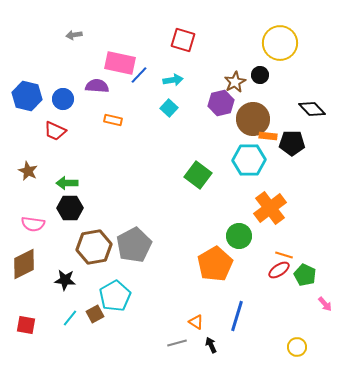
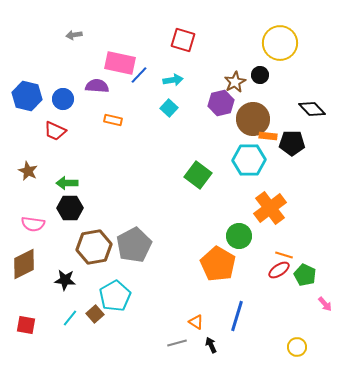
orange pentagon at (215, 264): moved 3 px right; rotated 12 degrees counterclockwise
brown square at (95, 314): rotated 12 degrees counterclockwise
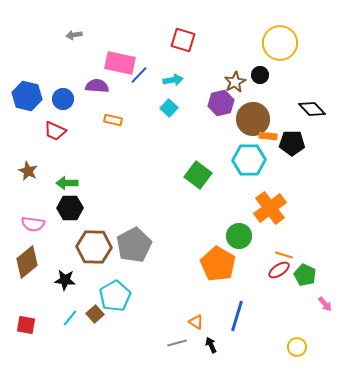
brown hexagon at (94, 247): rotated 12 degrees clockwise
brown diamond at (24, 264): moved 3 px right, 2 px up; rotated 12 degrees counterclockwise
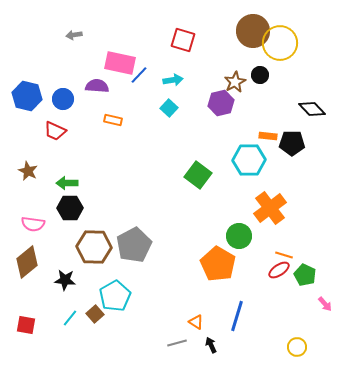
brown circle at (253, 119): moved 88 px up
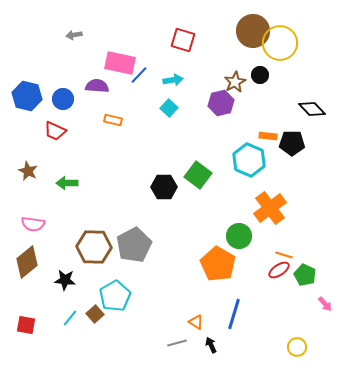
cyan hexagon at (249, 160): rotated 24 degrees clockwise
black hexagon at (70, 208): moved 94 px right, 21 px up
blue line at (237, 316): moved 3 px left, 2 px up
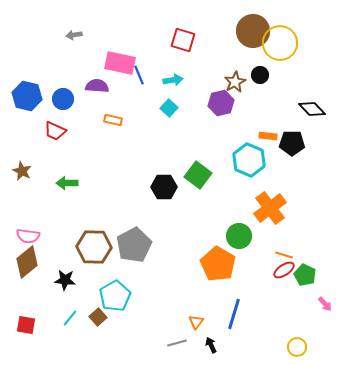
blue line at (139, 75): rotated 66 degrees counterclockwise
brown star at (28, 171): moved 6 px left
pink semicircle at (33, 224): moved 5 px left, 12 px down
red ellipse at (279, 270): moved 5 px right
brown square at (95, 314): moved 3 px right, 3 px down
orange triangle at (196, 322): rotated 35 degrees clockwise
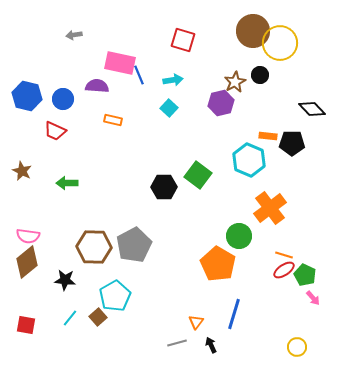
pink arrow at (325, 304): moved 12 px left, 6 px up
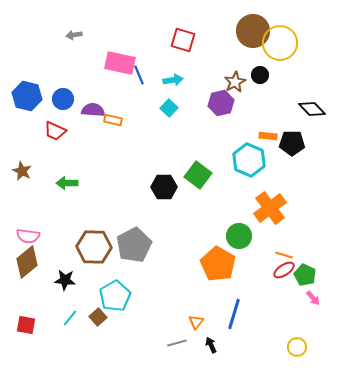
purple semicircle at (97, 86): moved 4 px left, 24 px down
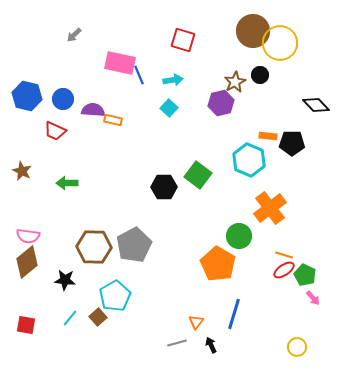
gray arrow at (74, 35): rotated 35 degrees counterclockwise
black diamond at (312, 109): moved 4 px right, 4 px up
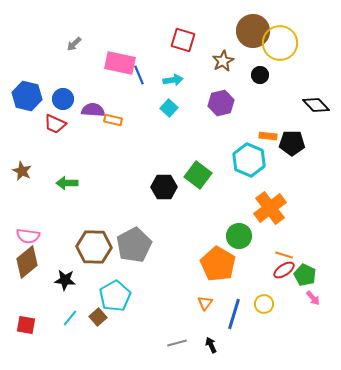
gray arrow at (74, 35): moved 9 px down
brown star at (235, 82): moved 12 px left, 21 px up
red trapezoid at (55, 131): moved 7 px up
orange triangle at (196, 322): moved 9 px right, 19 px up
yellow circle at (297, 347): moved 33 px left, 43 px up
